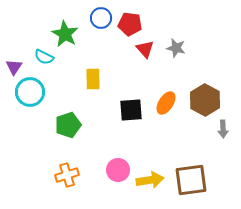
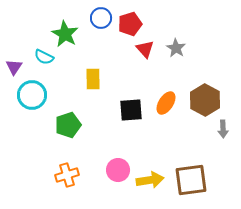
red pentagon: rotated 25 degrees counterclockwise
gray star: rotated 18 degrees clockwise
cyan circle: moved 2 px right, 3 px down
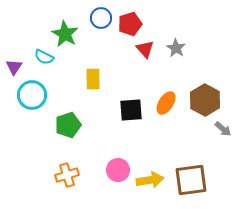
gray arrow: rotated 48 degrees counterclockwise
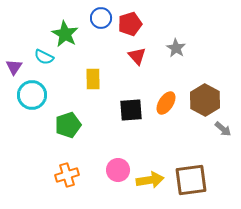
red triangle: moved 8 px left, 7 px down
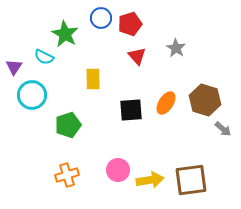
brown hexagon: rotated 12 degrees counterclockwise
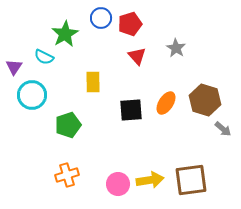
green star: rotated 12 degrees clockwise
yellow rectangle: moved 3 px down
pink circle: moved 14 px down
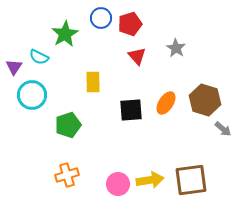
cyan semicircle: moved 5 px left
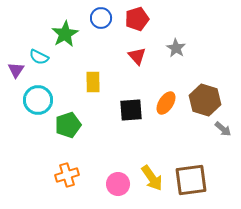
red pentagon: moved 7 px right, 5 px up
purple triangle: moved 2 px right, 3 px down
cyan circle: moved 6 px right, 5 px down
yellow arrow: moved 2 px right, 2 px up; rotated 64 degrees clockwise
